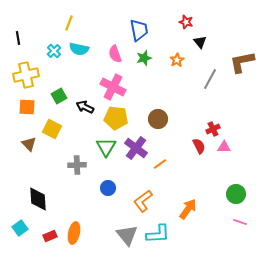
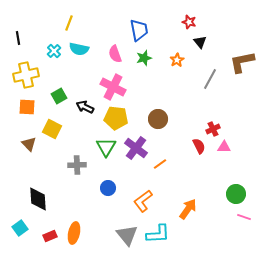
red star: moved 3 px right
pink line: moved 4 px right, 5 px up
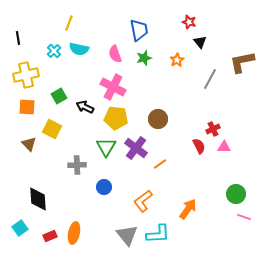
blue circle: moved 4 px left, 1 px up
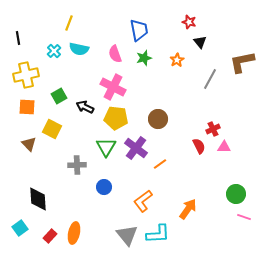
red rectangle: rotated 24 degrees counterclockwise
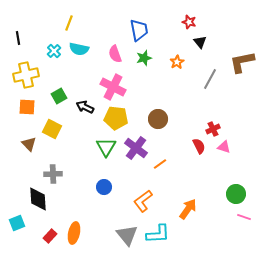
orange star: moved 2 px down
pink triangle: rotated 16 degrees clockwise
gray cross: moved 24 px left, 9 px down
cyan square: moved 3 px left, 5 px up; rotated 14 degrees clockwise
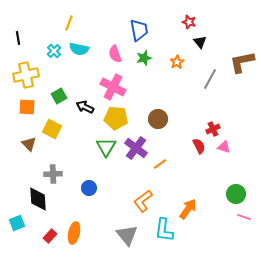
blue circle: moved 15 px left, 1 px down
cyan L-shape: moved 6 px right, 4 px up; rotated 100 degrees clockwise
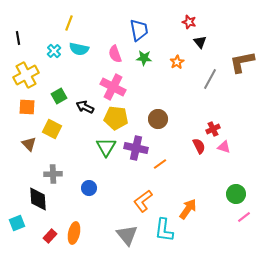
green star: rotated 21 degrees clockwise
yellow cross: rotated 15 degrees counterclockwise
purple cross: rotated 25 degrees counterclockwise
pink line: rotated 56 degrees counterclockwise
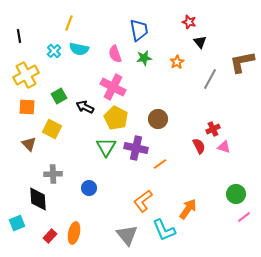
black line: moved 1 px right, 2 px up
green star: rotated 14 degrees counterclockwise
yellow pentagon: rotated 20 degrees clockwise
cyan L-shape: rotated 30 degrees counterclockwise
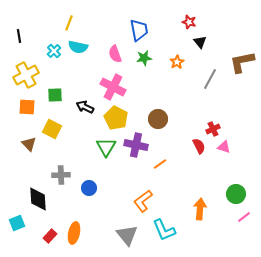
cyan semicircle: moved 1 px left, 2 px up
green square: moved 4 px left, 1 px up; rotated 28 degrees clockwise
purple cross: moved 3 px up
gray cross: moved 8 px right, 1 px down
orange arrow: moved 12 px right; rotated 30 degrees counterclockwise
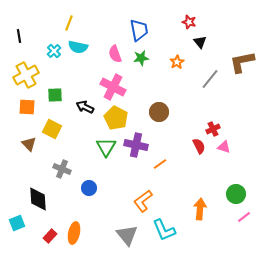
green star: moved 3 px left
gray line: rotated 10 degrees clockwise
brown circle: moved 1 px right, 7 px up
gray cross: moved 1 px right, 6 px up; rotated 24 degrees clockwise
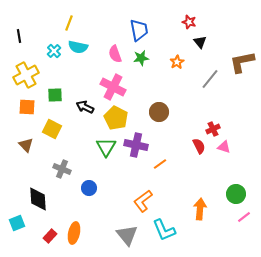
brown triangle: moved 3 px left, 1 px down
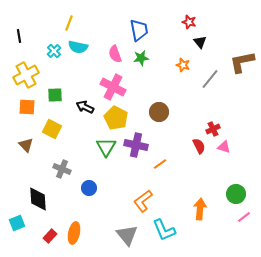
orange star: moved 6 px right, 3 px down; rotated 24 degrees counterclockwise
